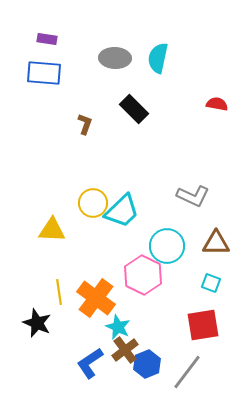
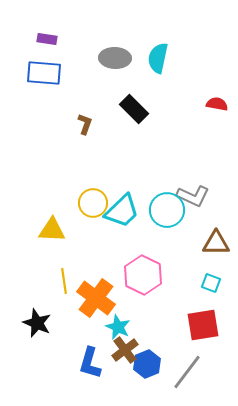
cyan circle: moved 36 px up
yellow line: moved 5 px right, 11 px up
blue L-shape: rotated 40 degrees counterclockwise
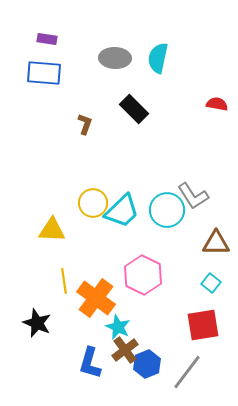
gray L-shape: rotated 32 degrees clockwise
cyan square: rotated 18 degrees clockwise
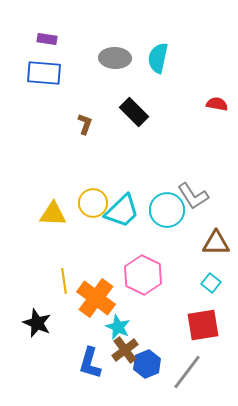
black rectangle: moved 3 px down
yellow triangle: moved 1 px right, 16 px up
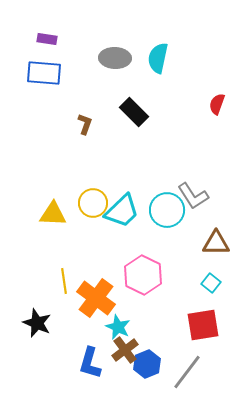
red semicircle: rotated 80 degrees counterclockwise
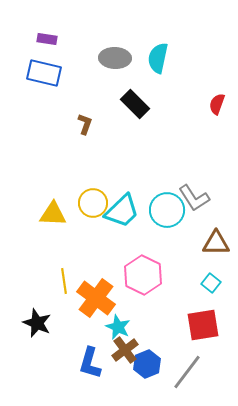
blue rectangle: rotated 8 degrees clockwise
black rectangle: moved 1 px right, 8 px up
gray L-shape: moved 1 px right, 2 px down
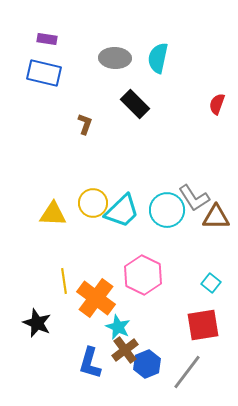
brown triangle: moved 26 px up
